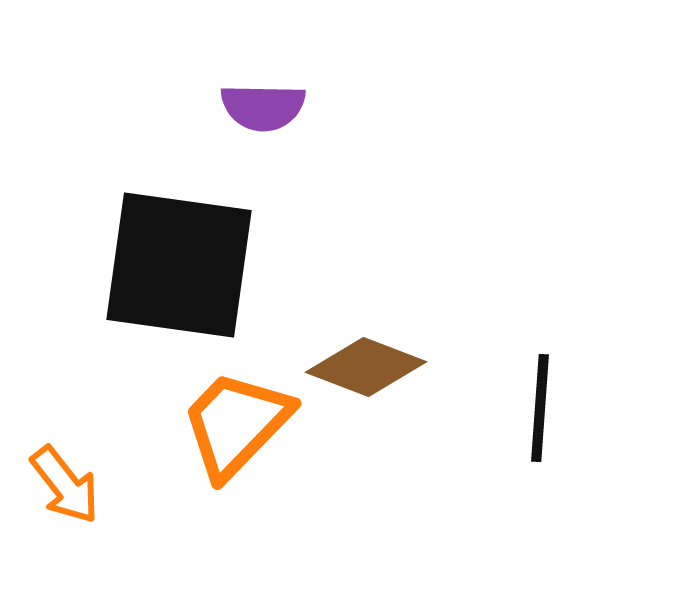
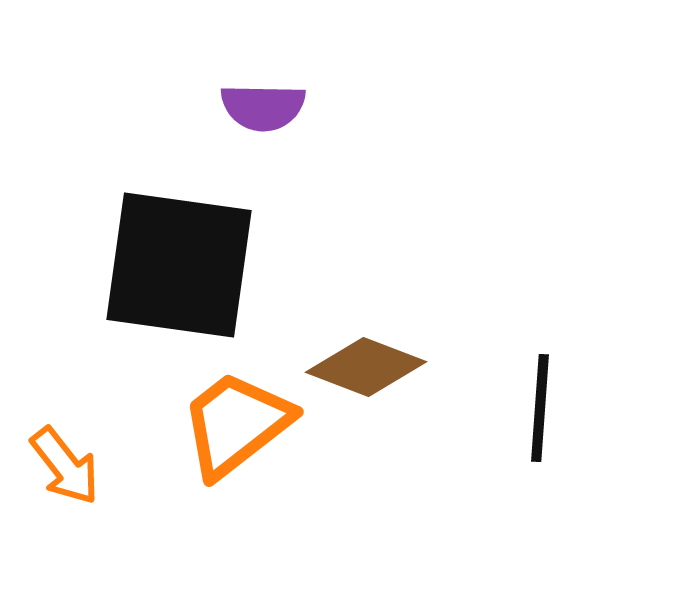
orange trapezoid: rotated 8 degrees clockwise
orange arrow: moved 19 px up
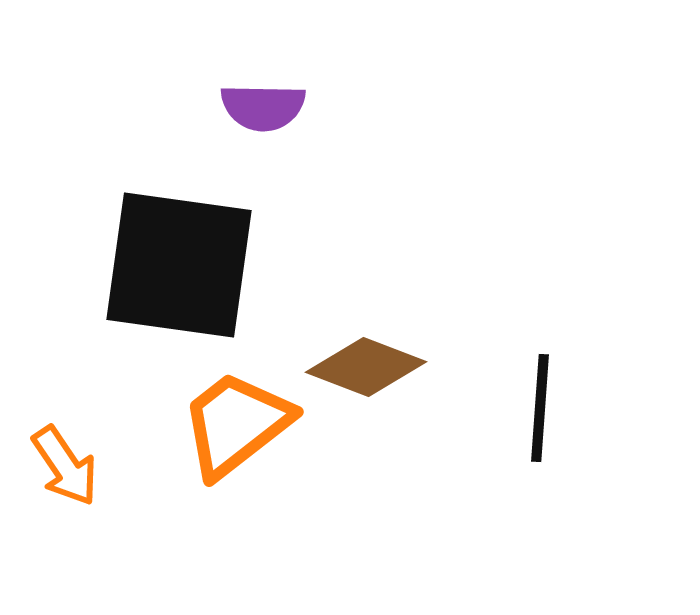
orange arrow: rotated 4 degrees clockwise
